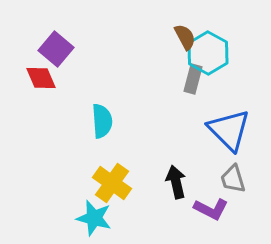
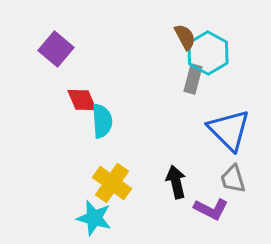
red diamond: moved 41 px right, 22 px down
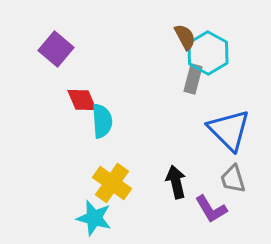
purple L-shape: rotated 32 degrees clockwise
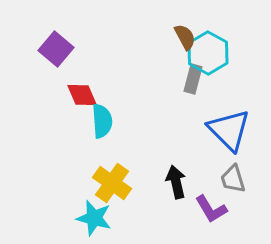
red diamond: moved 5 px up
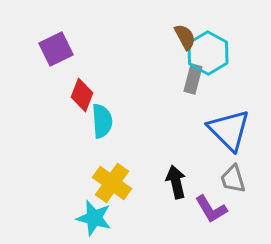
purple square: rotated 24 degrees clockwise
red diamond: rotated 44 degrees clockwise
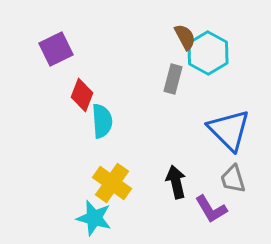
gray rectangle: moved 20 px left
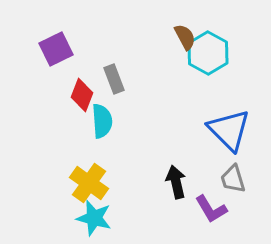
gray rectangle: moved 59 px left; rotated 36 degrees counterclockwise
yellow cross: moved 23 px left
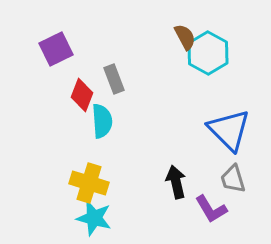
yellow cross: rotated 18 degrees counterclockwise
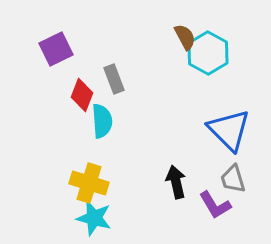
purple L-shape: moved 4 px right, 4 px up
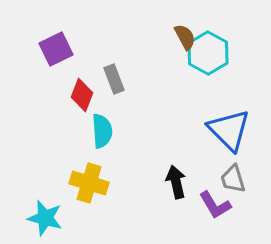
cyan semicircle: moved 10 px down
cyan star: moved 49 px left
